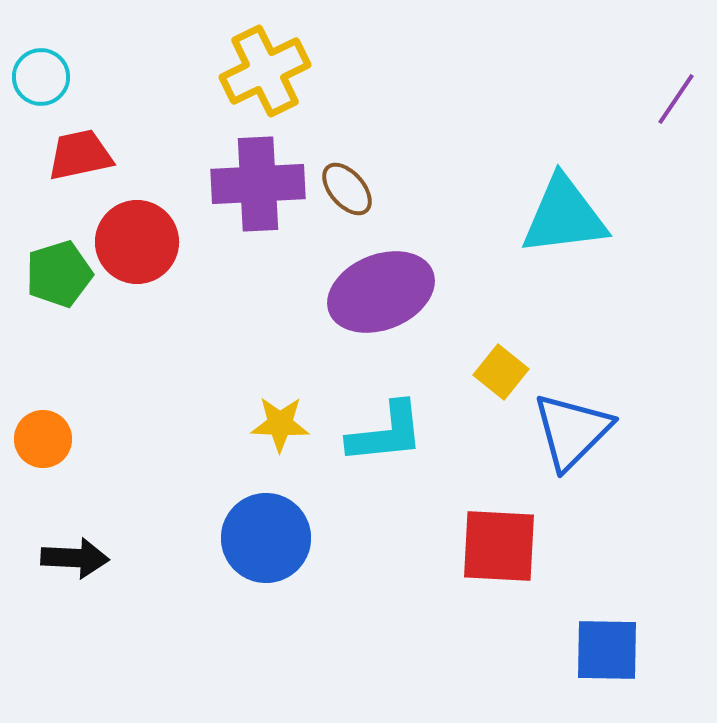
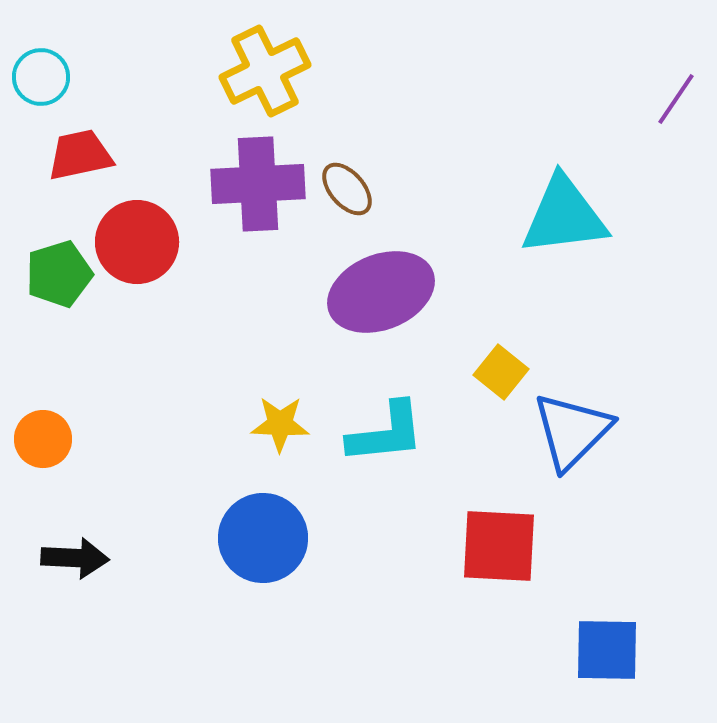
blue circle: moved 3 px left
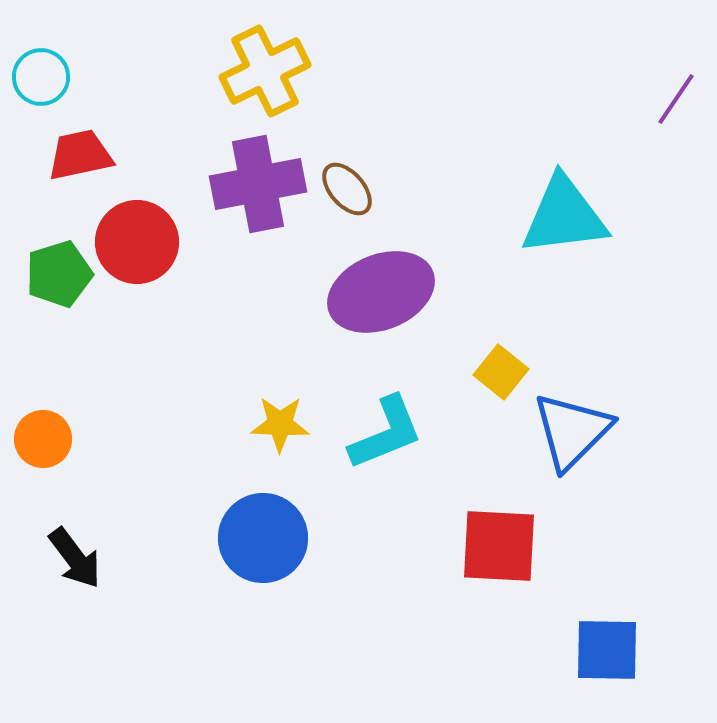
purple cross: rotated 8 degrees counterclockwise
cyan L-shape: rotated 16 degrees counterclockwise
black arrow: rotated 50 degrees clockwise
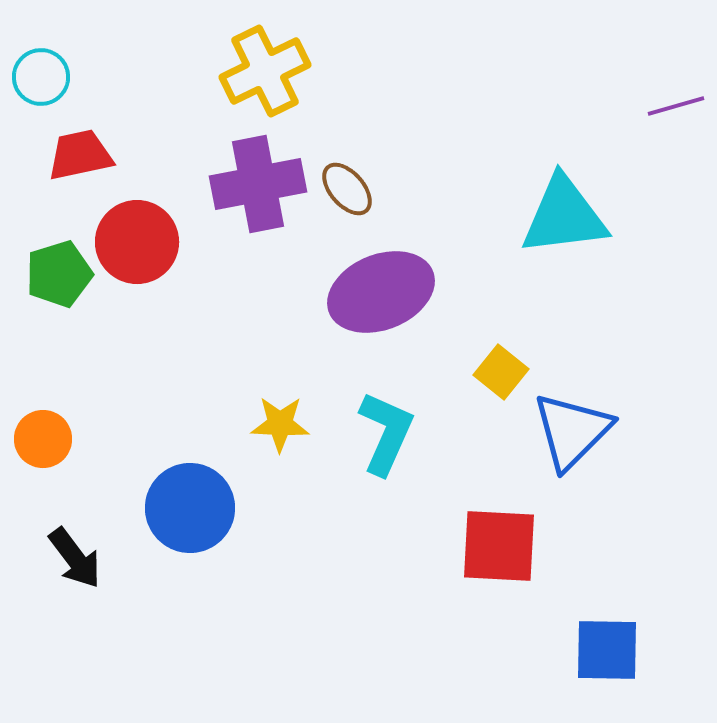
purple line: moved 7 px down; rotated 40 degrees clockwise
cyan L-shape: rotated 44 degrees counterclockwise
blue circle: moved 73 px left, 30 px up
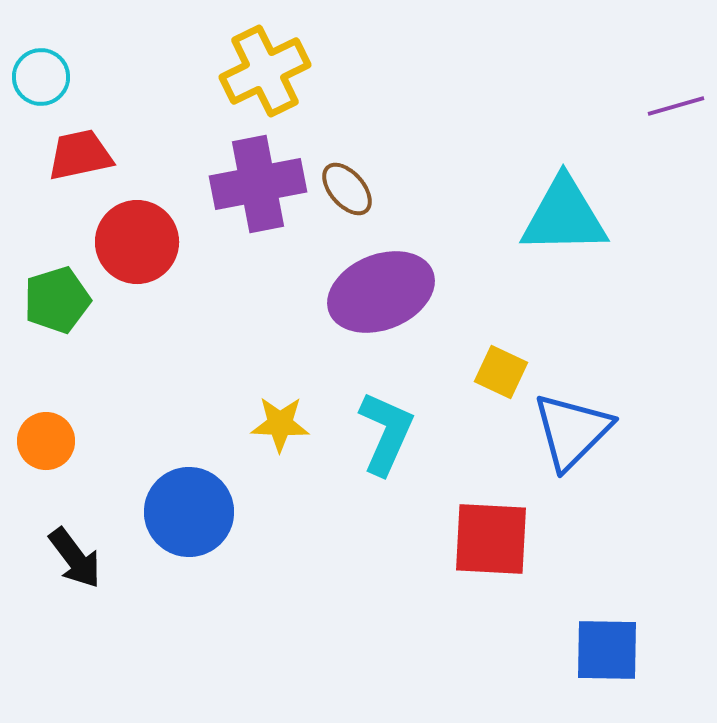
cyan triangle: rotated 6 degrees clockwise
green pentagon: moved 2 px left, 26 px down
yellow square: rotated 14 degrees counterclockwise
orange circle: moved 3 px right, 2 px down
blue circle: moved 1 px left, 4 px down
red square: moved 8 px left, 7 px up
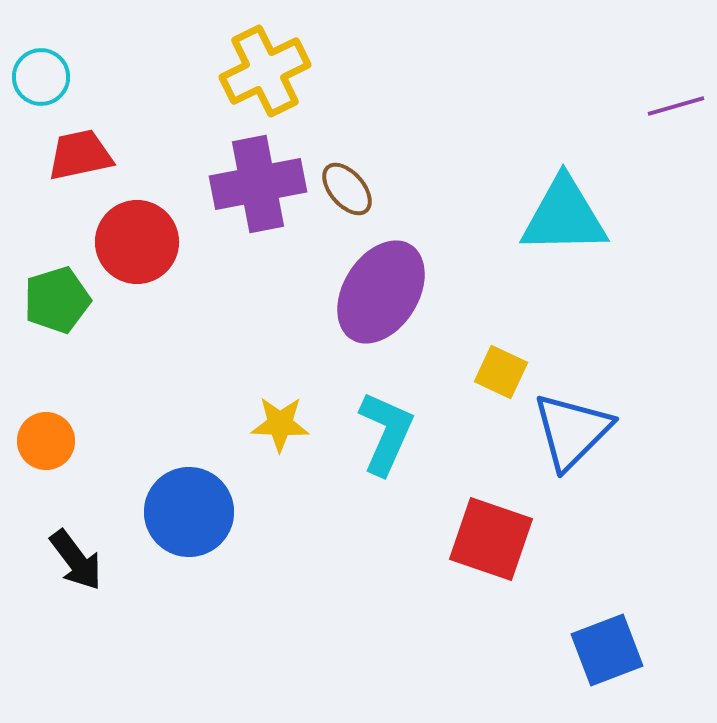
purple ellipse: rotated 36 degrees counterclockwise
red square: rotated 16 degrees clockwise
black arrow: moved 1 px right, 2 px down
blue square: rotated 22 degrees counterclockwise
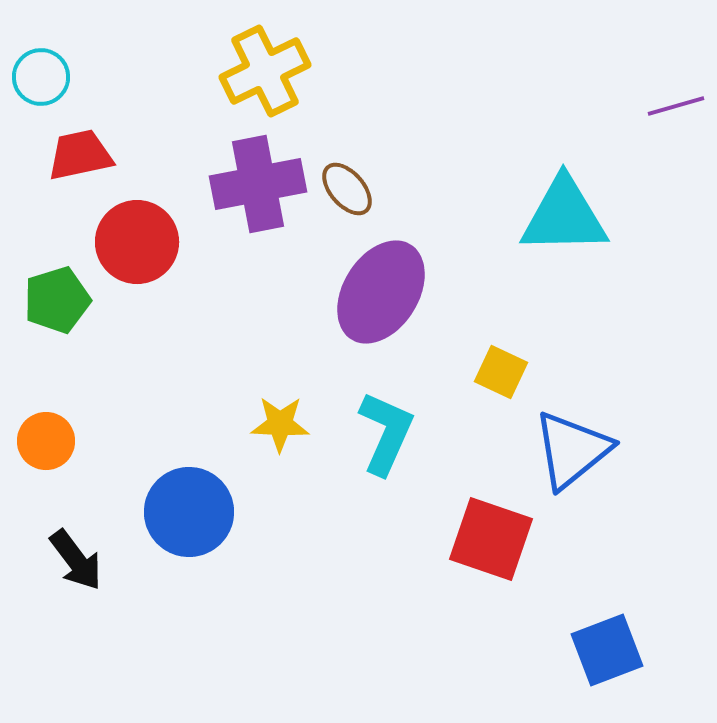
blue triangle: moved 19 px down; rotated 6 degrees clockwise
